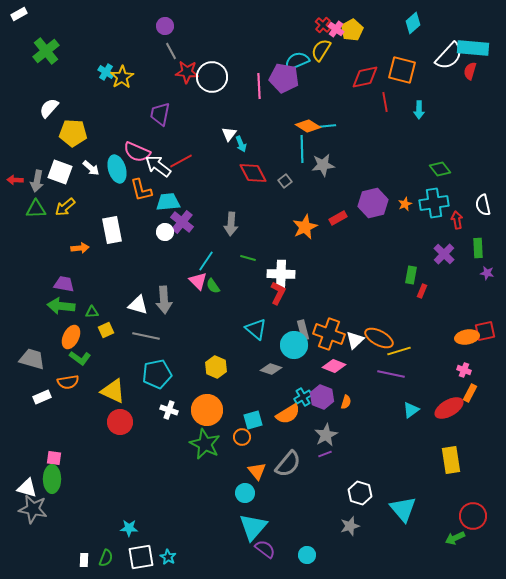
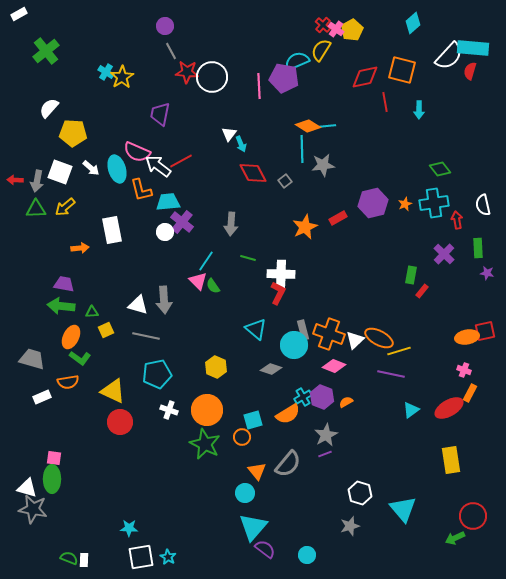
red rectangle at (422, 291): rotated 16 degrees clockwise
orange semicircle at (346, 402): rotated 136 degrees counterclockwise
green semicircle at (106, 558): moved 37 px left; rotated 90 degrees counterclockwise
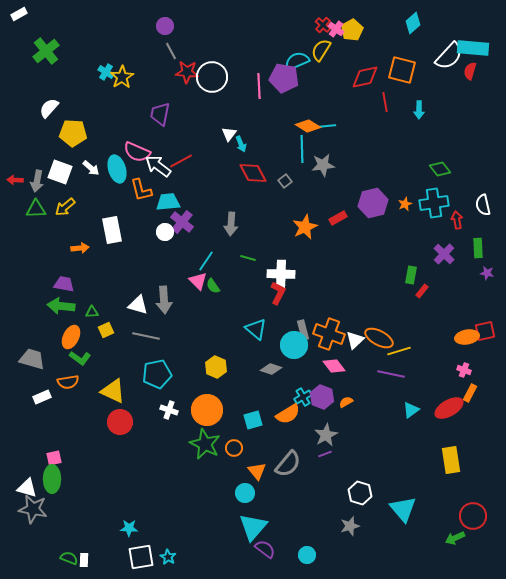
pink diamond at (334, 366): rotated 30 degrees clockwise
orange circle at (242, 437): moved 8 px left, 11 px down
pink square at (54, 458): rotated 21 degrees counterclockwise
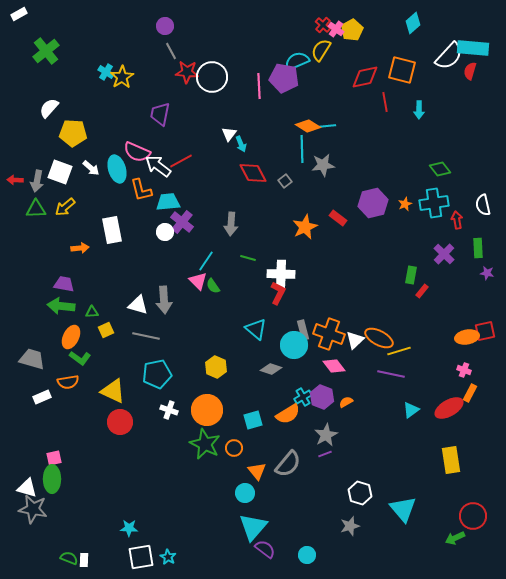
red rectangle at (338, 218): rotated 66 degrees clockwise
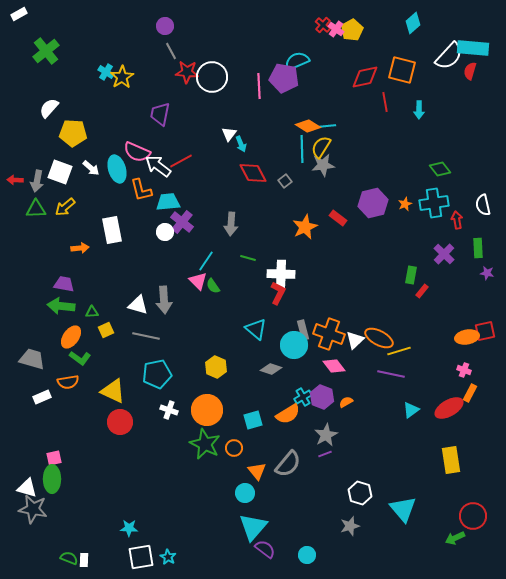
yellow semicircle at (321, 50): moved 97 px down
orange ellipse at (71, 337): rotated 10 degrees clockwise
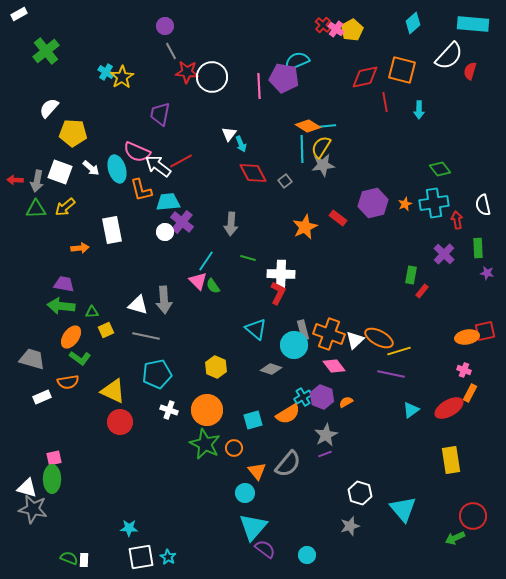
cyan rectangle at (473, 48): moved 24 px up
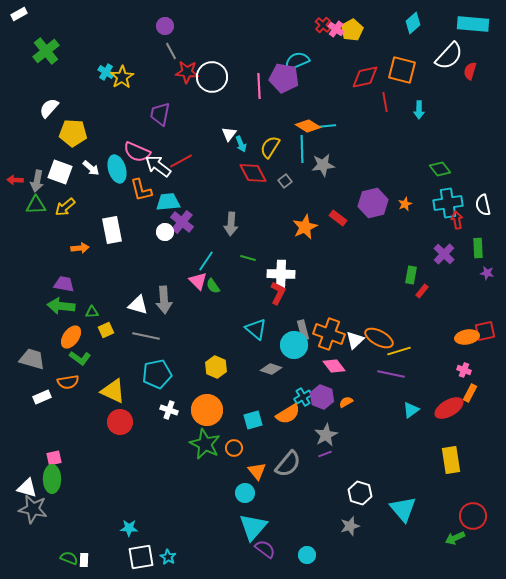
yellow semicircle at (321, 147): moved 51 px left
cyan cross at (434, 203): moved 14 px right
green triangle at (36, 209): moved 4 px up
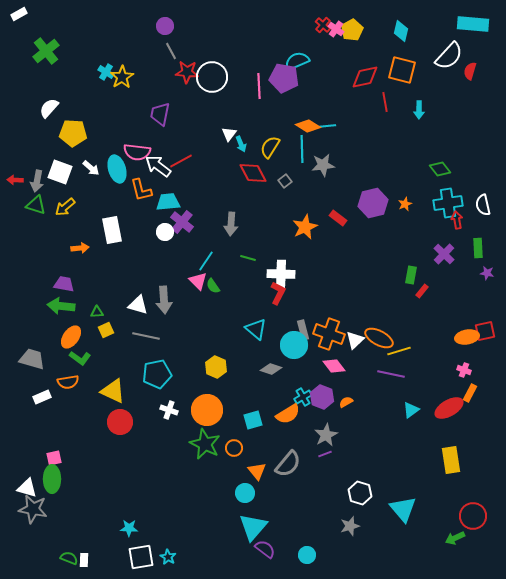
cyan diamond at (413, 23): moved 12 px left, 8 px down; rotated 35 degrees counterclockwise
pink semicircle at (137, 152): rotated 16 degrees counterclockwise
green triangle at (36, 205): rotated 20 degrees clockwise
green triangle at (92, 312): moved 5 px right
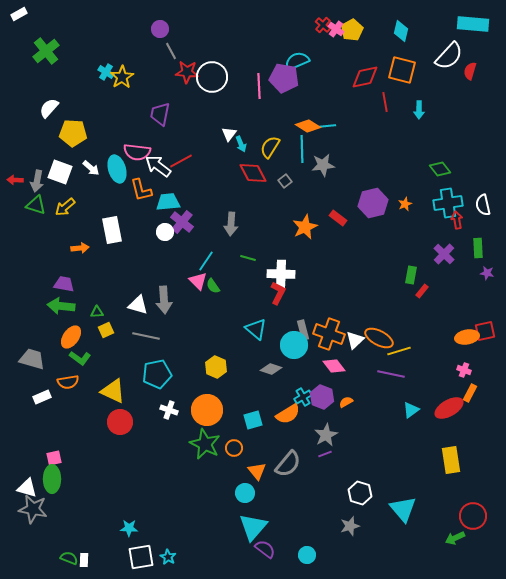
purple circle at (165, 26): moved 5 px left, 3 px down
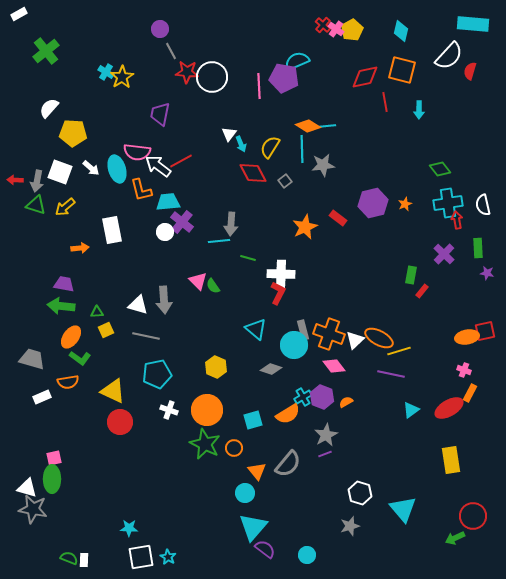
cyan line at (206, 261): moved 13 px right, 20 px up; rotated 50 degrees clockwise
